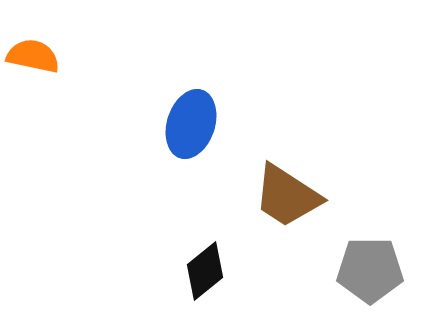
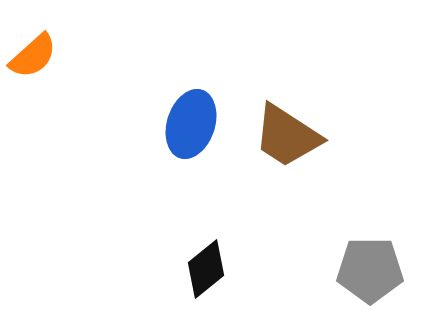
orange semicircle: rotated 126 degrees clockwise
brown trapezoid: moved 60 px up
black diamond: moved 1 px right, 2 px up
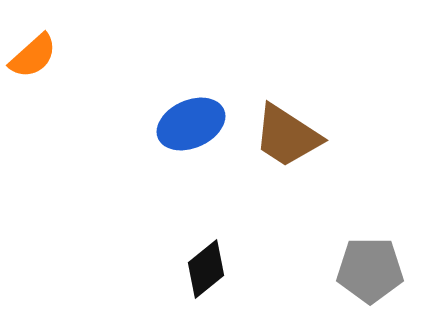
blue ellipse: rotated 48 degrees clockwise
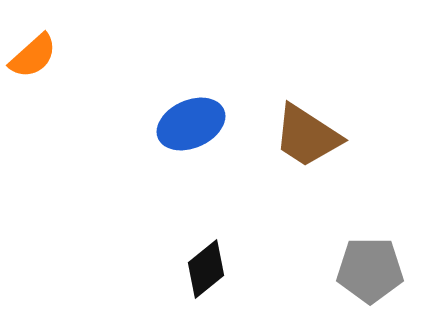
brown trapezoid: moved 20 px right
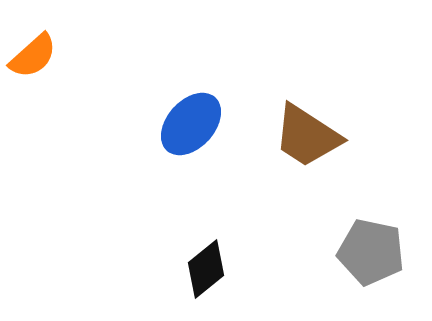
blue ellipse: rotated 24 degrees counterclockwise
gray pentagon: moved 1 px right, 18 px up; rotated 12 degrees clockwise
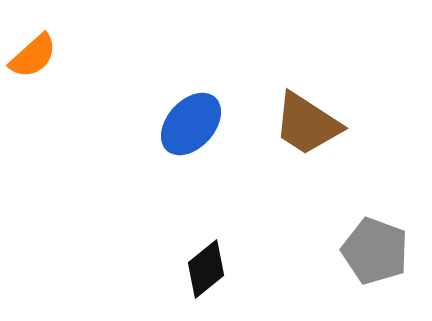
brown trapezoid: moved 12 px up
gray pentagon: moved 4 px right, 1 px up; rotated 8 degrees clockwise
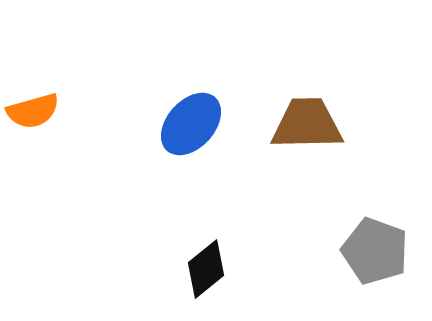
orange semicircle: moved 55 px down; rotated 26 degrees clockwise
brown trapezoid: rotated 146 degrees clockwise
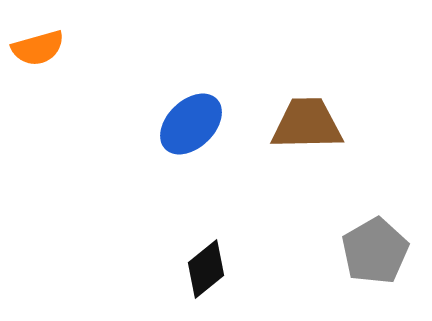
orange semicircle: moved 5 px right, 63 px up
blue ellipse: rotated 4 degrees clockwise
gray pentagon: rotated 22 degrees clockwise
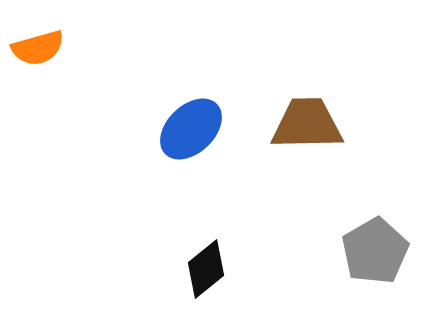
blue ellipse: moved 5 px down
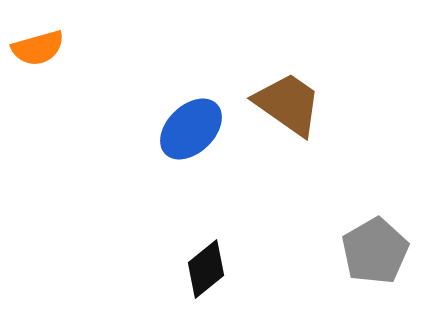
brown trapezoid: moved 19 px left, 20 px up; rotated 36 degrees clockwise
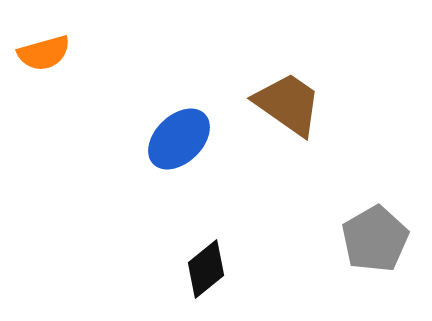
orange semicircle: moved 6 px right, 5 px down
blue ellipse: moved 12 px left, 10 px down
gray pentagon: moved 12 px up
